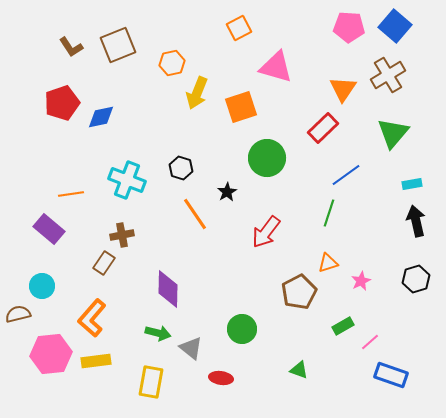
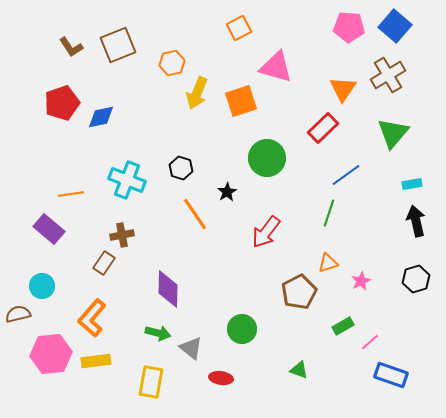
orange square at (241, 107): moved 6 px up
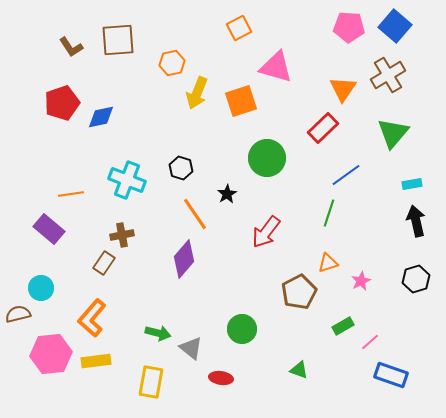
brown square at (118, 45): moved 5 px up; rotated 18 degrees clockwise
black star at (227, 192): moved 2 px down
cyan circle at (42, 286): moved 1 px left, 2 px down
purple diamond at (168, 289): moved 16 px right, 30 px up; rotated 39 degrees clockwise
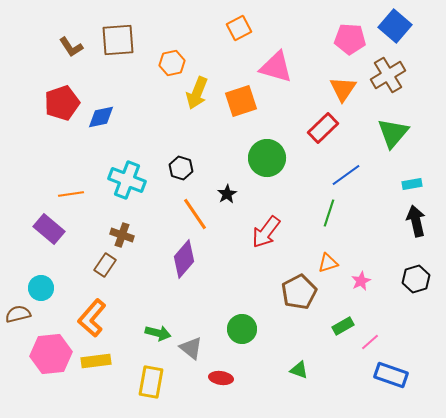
pink pentagon at (349, 27): moved 1 px right, 12 px down
brown cross at (122, 235): rotated 30 degrees clockwise
brown rectangle at (104, 263): moved 1 px right, 2 px down
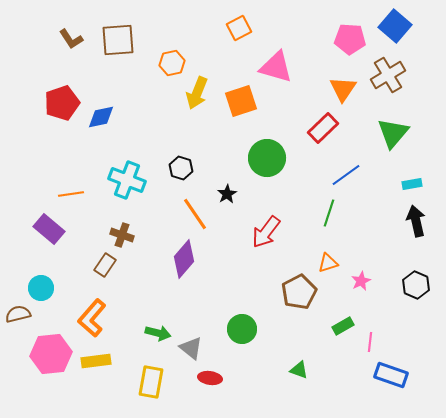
brown L-shape at (71, 47): moved 8 px up
black hexagon at (416, 279): moved 6 px down; rotated 20 degrees counterclockwise
pink line at (370, 342): rotated 42 degrees counterclockwise
red ellipse at (221, 378): moved 11 px left
